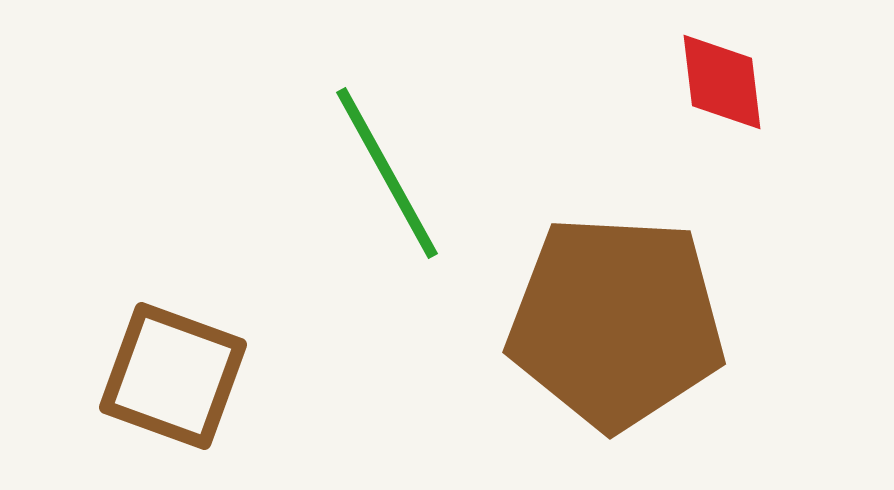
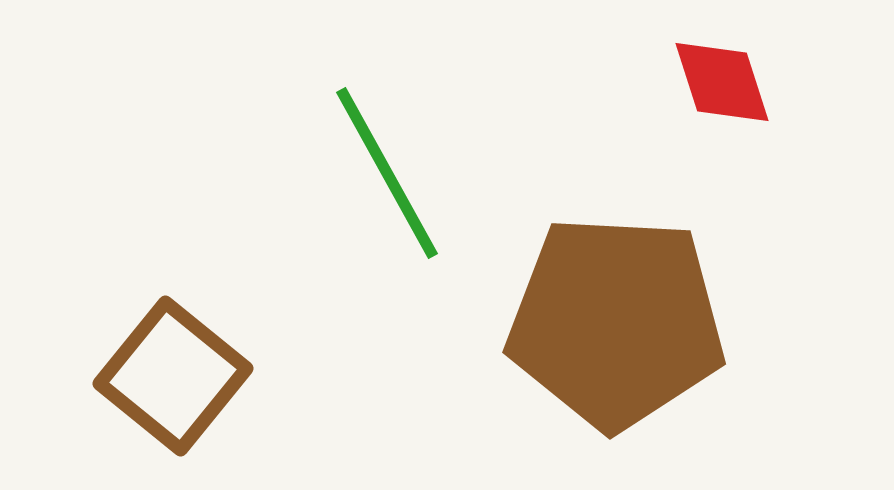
red diamond: rotated 11 degrees counterclockwise
brown square: rotated 19 degrees clockwise
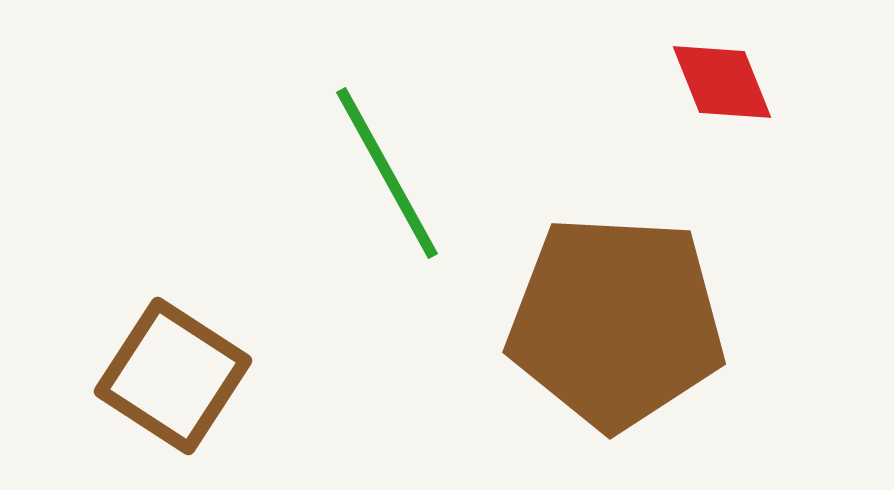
red diamond: rotated 4 degrees counterclockwise
brown square: rotated 6 degrees counterclockwise
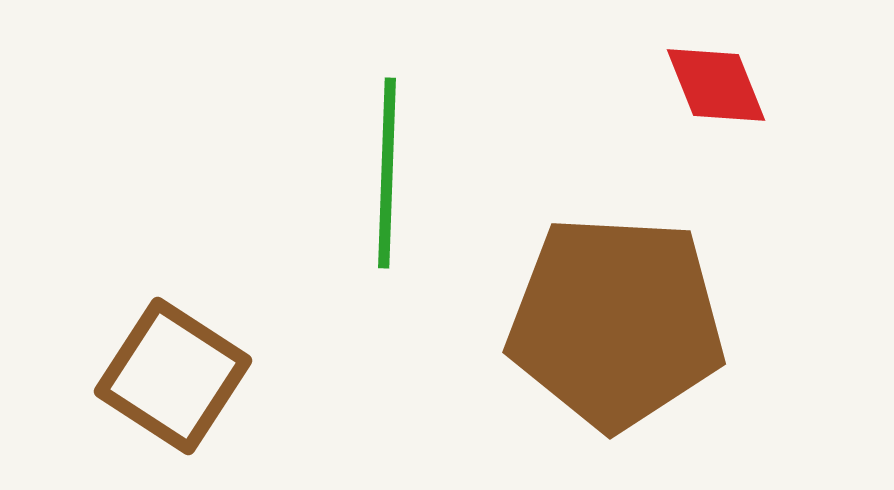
red diamond: moved 6 px left, 3 px down
green line: rotated 31 degrees clockwise
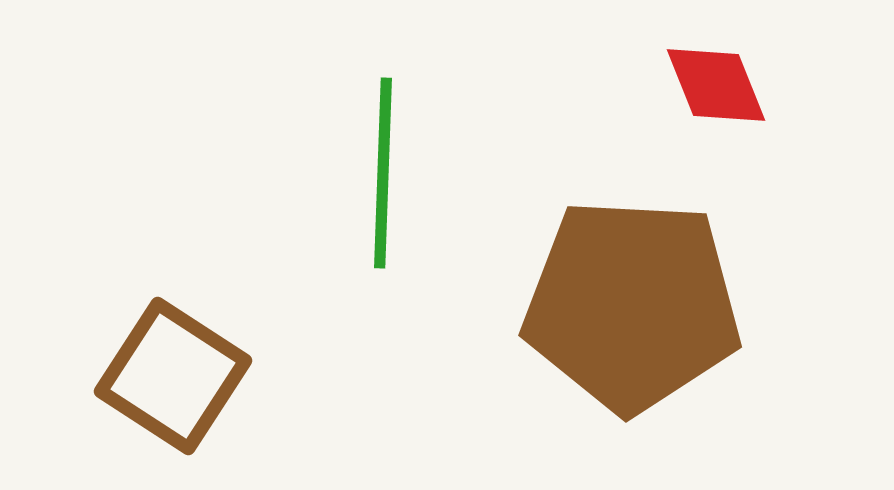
green line: moved 4 px left
brown pentagon: moved 16 px right, 17 px up
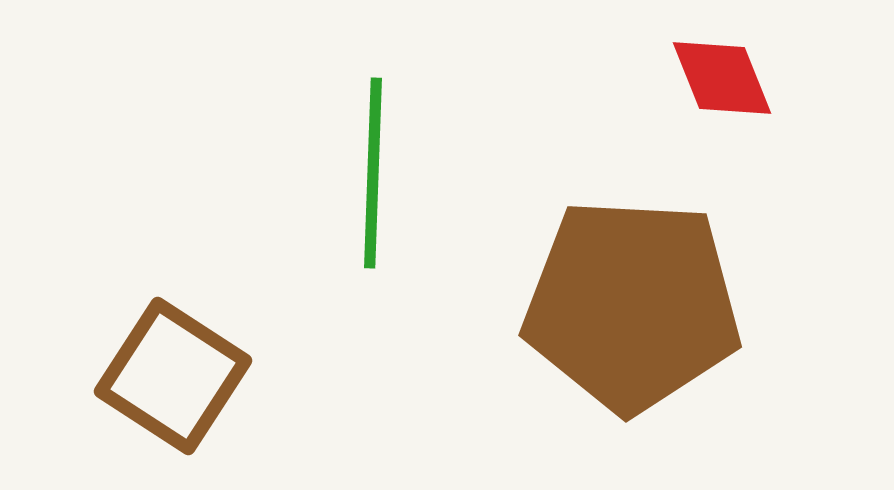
red diamond: moved 6 px right, 7 px up
green line: moved 10 px left
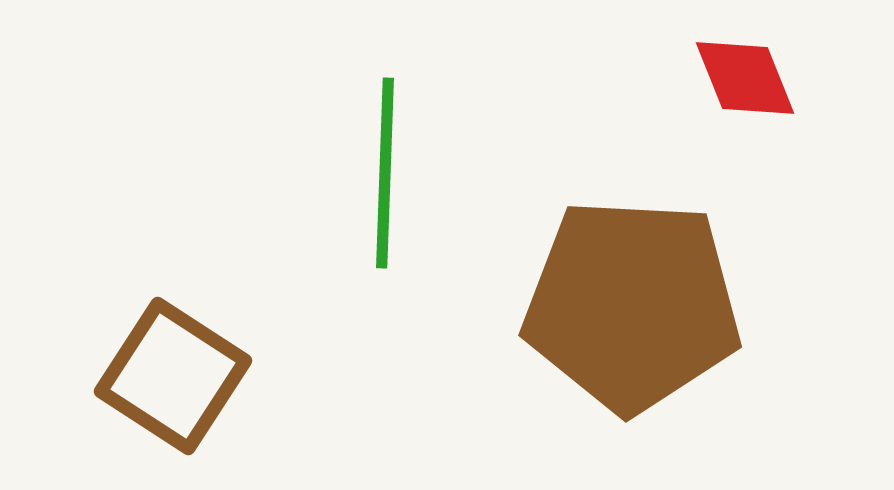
red diamond: moved 23 px right
green line: moved 12 px right
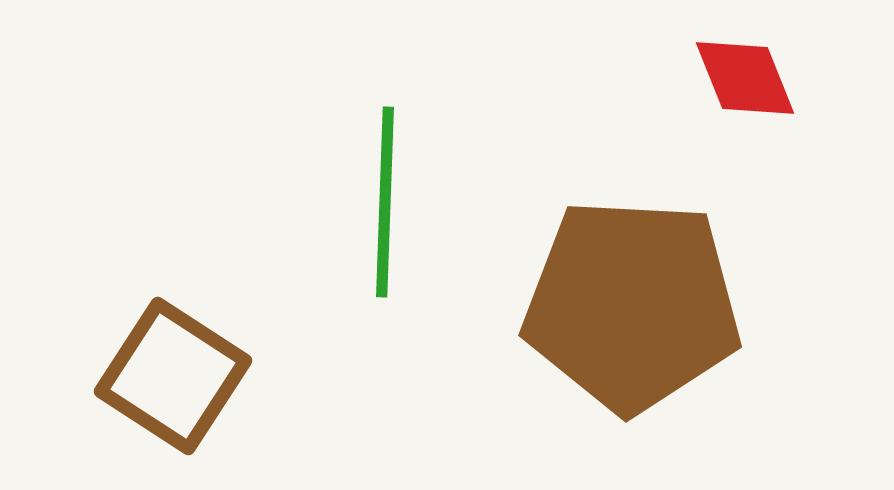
green line: moved 29 px down
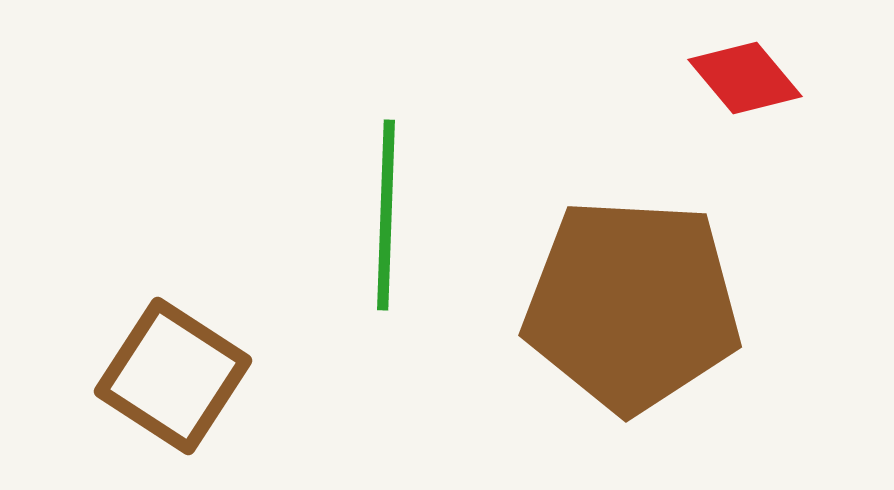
red diamond: rotated 18 degrees counterclockwise
green line: moved 1 px right, 13 px down
